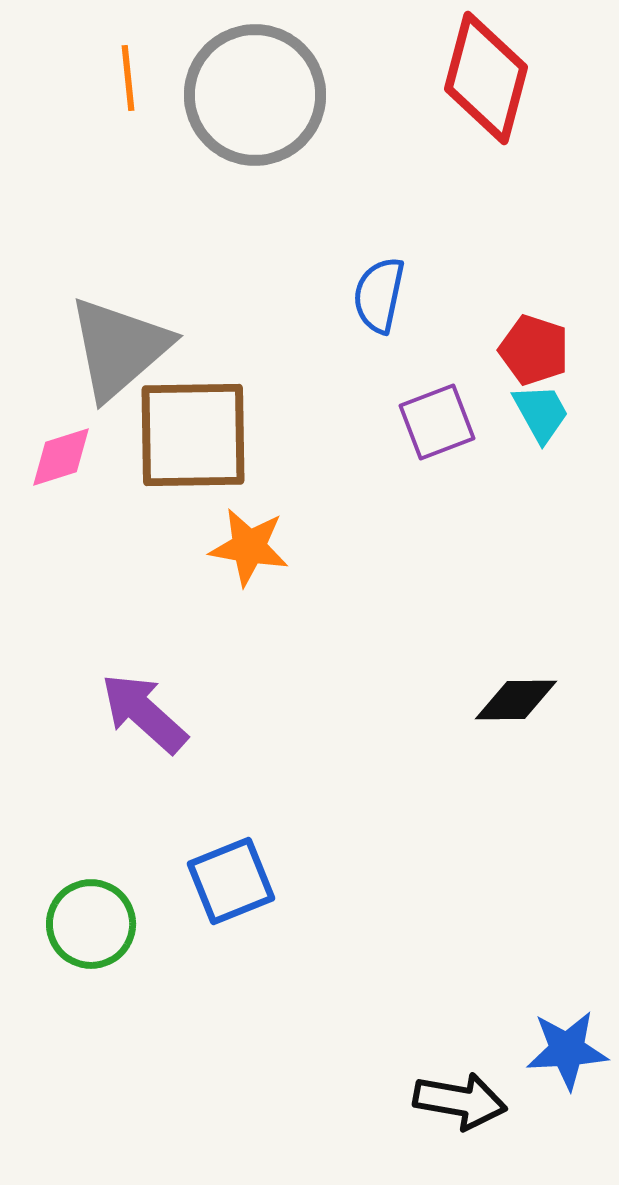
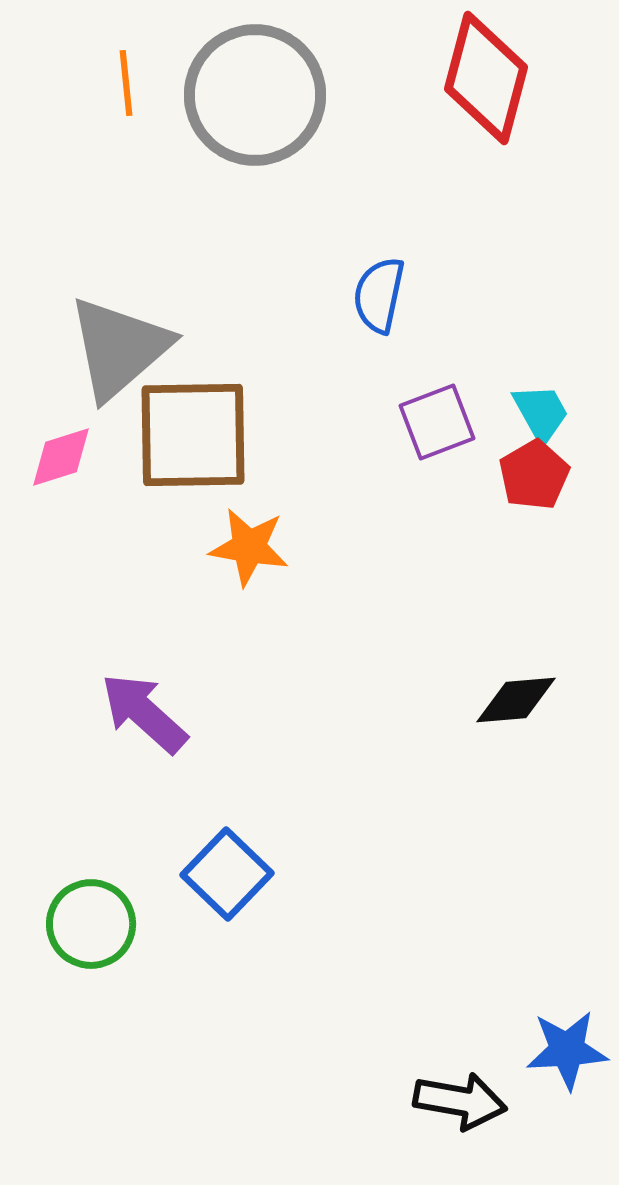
orange line: moved 2 px left, 5 px down
red pentagon: moved 125 px down; rotated 24 degrees clockwise
black diamond: rotated 4 degrees counterclockwise
blue square: moved 4 px left, 7 px up; rotated 24 degrees counterclockwise
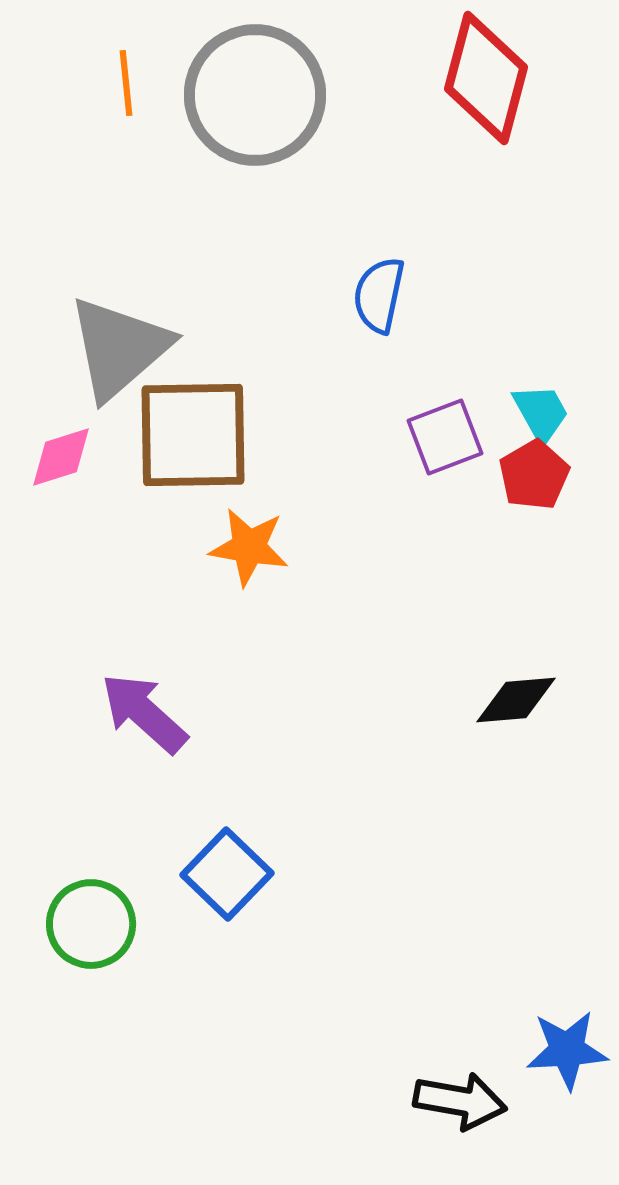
purple square: moved 8 px right, 15 px down
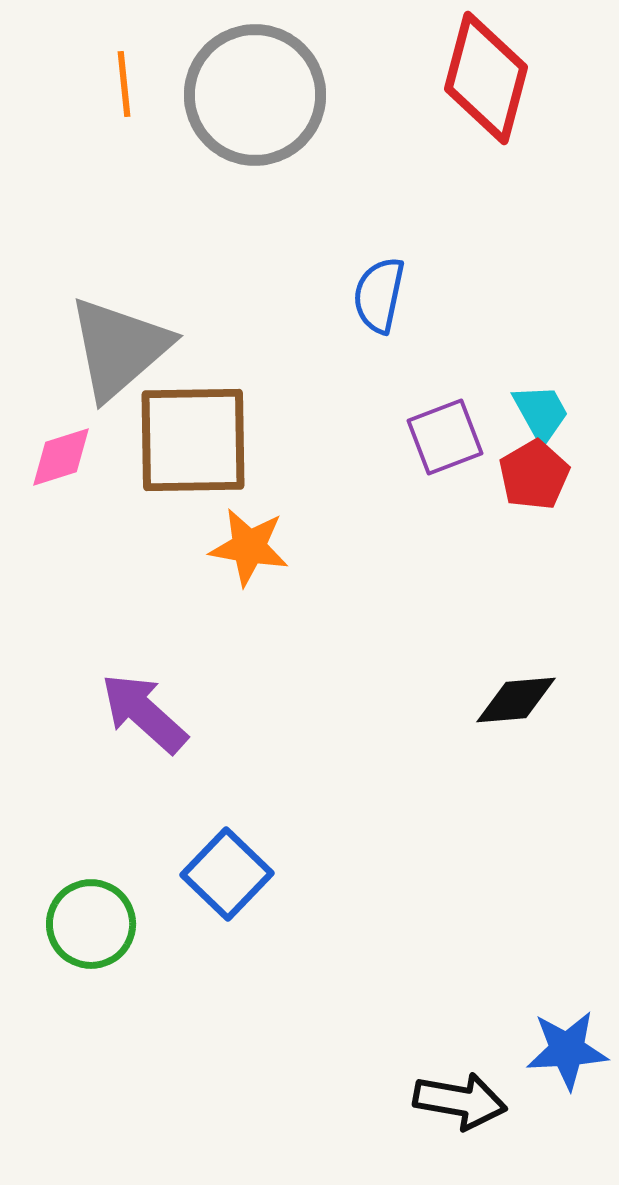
orange line: moved 2 px left, 1 px down
brown square: moved 5 px down
